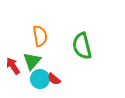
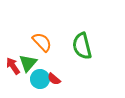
orange semicircle: moved 2 px right, 6 px down; rotated 35 degrees counterclockwise
green triangle: moved 4 px left, 2 px down
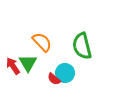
green triangle: rotated 12 degrees counterclockwise
cyan circle: moved 25 px right, 6 px up
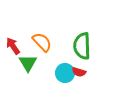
green semicircle: rotated 12 degrees clockwise
red arrow: moved 20 px up
red semicircle: moved 25 px right, 7 px up; rotated 24 degrees counterclockwise
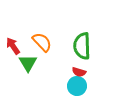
cyan circle: moved 12 px right, 13 px down
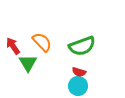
green semicircle: rotated 108 degrees counterclockwise
cyan circle: moved 1 px right
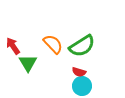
orange semicircle: moved 11 px right, 2 px down
green semicircle: rotated 12 degrees counterclockwise
cyan circle: moved 4 px right
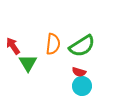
orange semicircle: rotated 50 degrees clockwise
